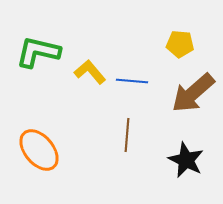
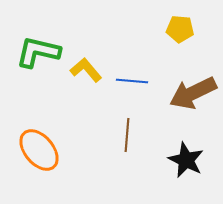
yellow pentagon: moved 15 px up
yellow L-shape: moved 4 px left, 2 px up
brown arrow: rotated 15 degrees clockwise
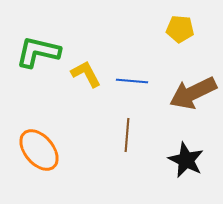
yellow L-shape: moved 4 px down; rotated 12 degrees clockwise
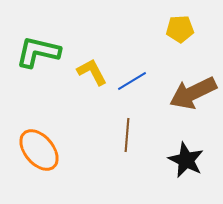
yellow pentagon: rotated 8 degrees counterclockwise
yellow L-shape: moved 6 px right, 2 px up
blue line: rotated 36 degrees counterclockwise
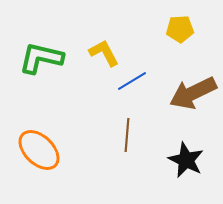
green L-shape: moved 3 px right, 6 px down
yellow L-shape: moved 12 px right, 19 px up
orange ellipse: rotated 6 degrees counterclockwise
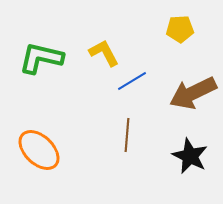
black star: moved 4 px right, 4 px up
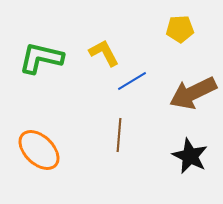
brown line: moved 8 px left
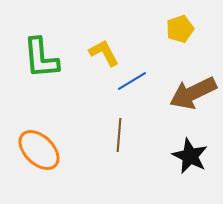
yellow pentagon: rotated 16 degrees counterclockwise
green L-shape: rotated 108 degrees counterclockwise
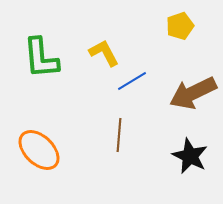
yellow pentagon: moved 3 px up
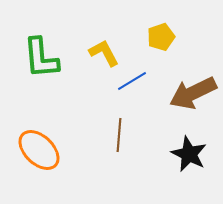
yellow pentagon: moved 19 px left, 11 px down
black star: moved 1 px left, 2 px up
